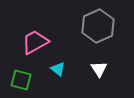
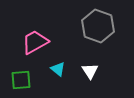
gray hexagon: rotated 16 degrees counterclockwise
white triangle: moved 9 px left, 2 px down
green square: rotated 20 degrees counterclockwise
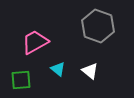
white triangle: rotated 18 degrees counterclockwise
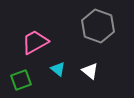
green square: rotated 15 degrees counterclockwise
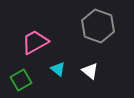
green square: rotated 10 degrees counterclockwise
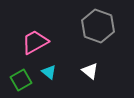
cyan triangle: moved 9 px left, 3 px down
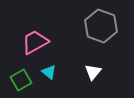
gray hexagon: moved 3 px right
white triangle: moved 3 px right, 1 px down; rotated 30 degrees clockwise
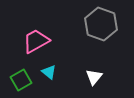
gray hexagon: moved 2 px up
pink trapezoid: moved 1 px right, 1 px up
white triangle: moved 1 px right, 5 px down
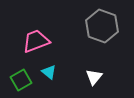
gray hexagon: moved 1 px right, 2 px down
pink trapezoid: rotated 8 degrees clockwise
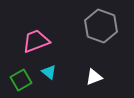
gray hexagon: moved 1 px left
white triangle: rotated 30 degrees clockwise
